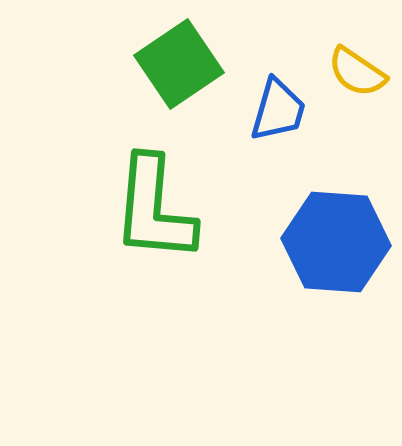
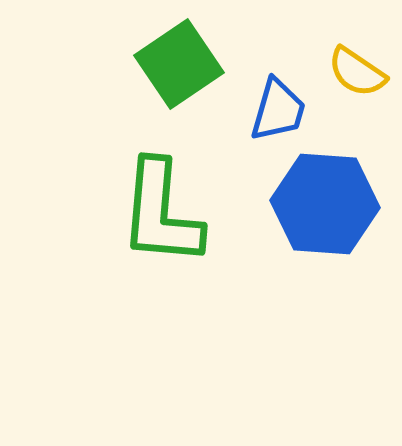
green L-shape: moved 7 px right, 4 px down
blue hexagon: moved 11 px left, 38 px up
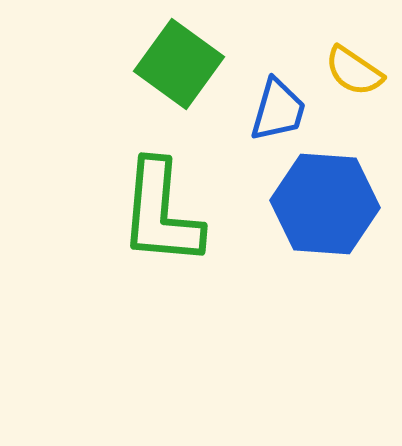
green square: rotated 20 degrees counterclockwise
yellow semicircle: moved 3 px left, 1 px up
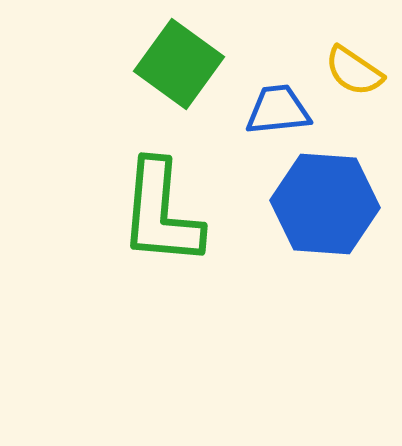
blue trapezoid: rotated 112 degrees counterclockwise
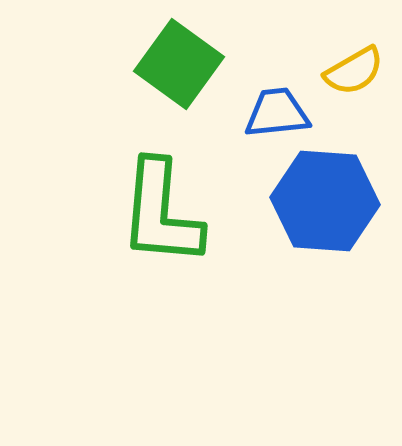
yellow semicircle: rotated 64 degrees counterclockwise
blue trapezoid: moved 1 px left, 3 px down
blue hexagon: moved 3 px up
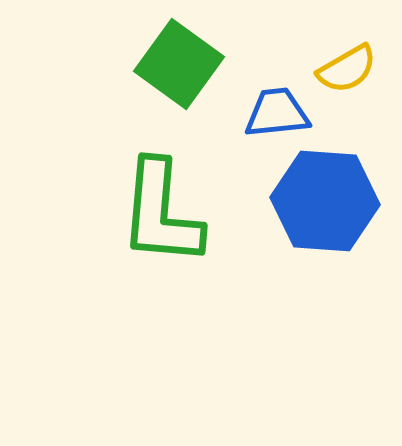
yellow semicircle: moved 7 px left, 2 px up
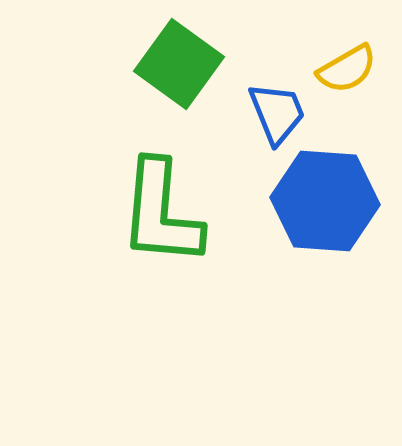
blue trapezoid: rotated 74 degrees clockwise
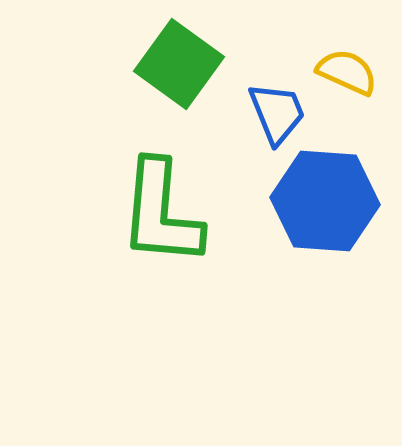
yellow semicircle: moved 3 px down; rotated 126 degrees counterclockwise
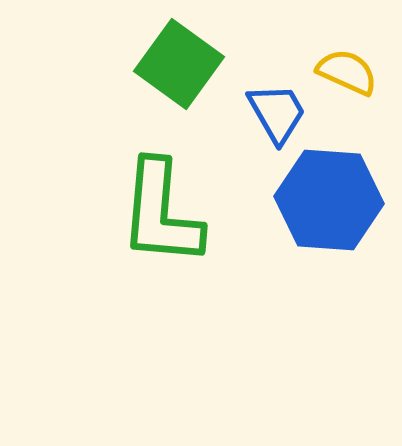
blue trapezoid: rotated 8 degrees counterclockwise
blue hexagon: moved 4 px right, 1 px up
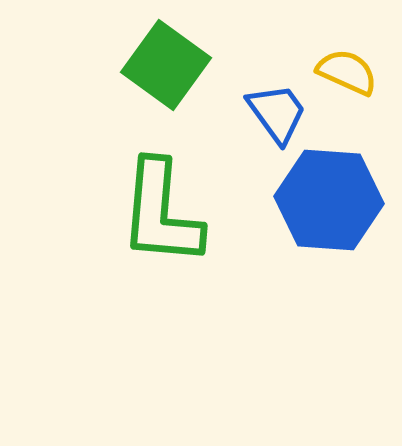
green square: moved 13 px left, 1 px down
blue trapezoid: rotated 6 degrees counterclockwise
